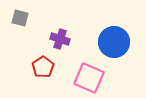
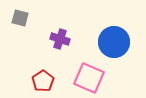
red pentagon: moved 14 px down
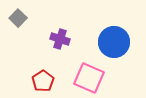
gray square: moved 2 px left; rotated 30 degrees clockwise
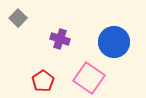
pink square: rotated 12 degrees clockwise
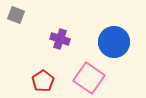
gray square: moved 2 px left, 3 px up; rotated 24 degrees counterclockwise
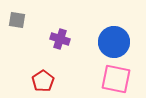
gray square: moved 1 px right, 5 px down; rotated 12 degrees counterclockwise
pink square: moved 27 px right, 1 px down; rotated 24 degrees counterclockwise
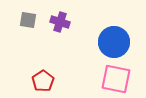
gray square: moved 11 px right
purple cross: moved 17 px up
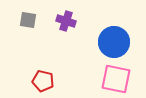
purple cross: moved 6 px right, 1 px up
red pentagon: rotated 25 degrees counterclockwise
